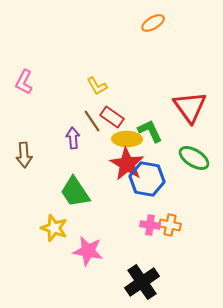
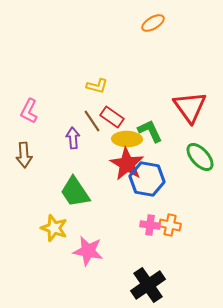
pink L-shape: moved 5 px right, 29 px down
yellow L-shape: rotated 45 degrees counterclockwise
green ellipse: moved 6 px right, 1 px up; rotated 16 degrees clockwise
black cross: moved 6 px right, 3 px down
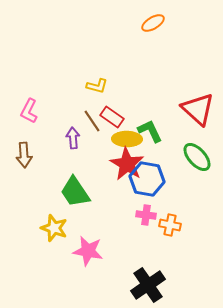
red triangle: moved 8 px right, 2 px down; rotated 12 degrees counterclockwise
green ellipse: moved 3 px left
pink cross: moved 4 px left, 10 px up
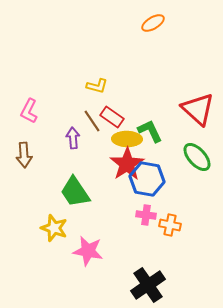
red star: rotated 8 degrees clockwise
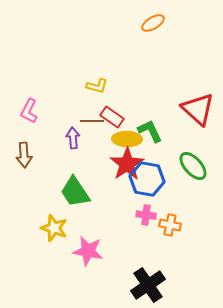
brown line: rotated 55 degrees counterclockwise
green ellipse: moved 4 px left, 9 px down
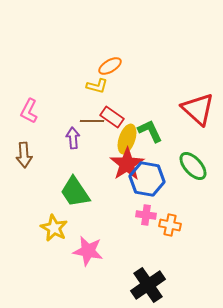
orange ellipse: moved 43 px left, 43 px down
yellow ellipse: rotated 72 degrees counterclockwise
yellow star: rotated 8 degrees clockwise
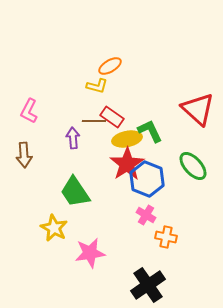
brown line: moved 2 px right
yellow ellipse: rotated 60 degrees clockwise
blue hexagon: rotated 12 degrees clockwise
pink cross: rotated 24 degrees clockwise
orange cross: moved 4 px left, 12 px down
pink star: moved 2 px right, 2 px down; rotated 20 degrees counterclockwise
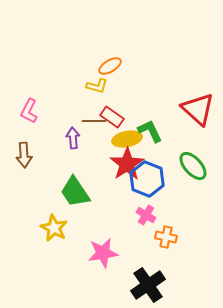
pink star: moved 13 px right
